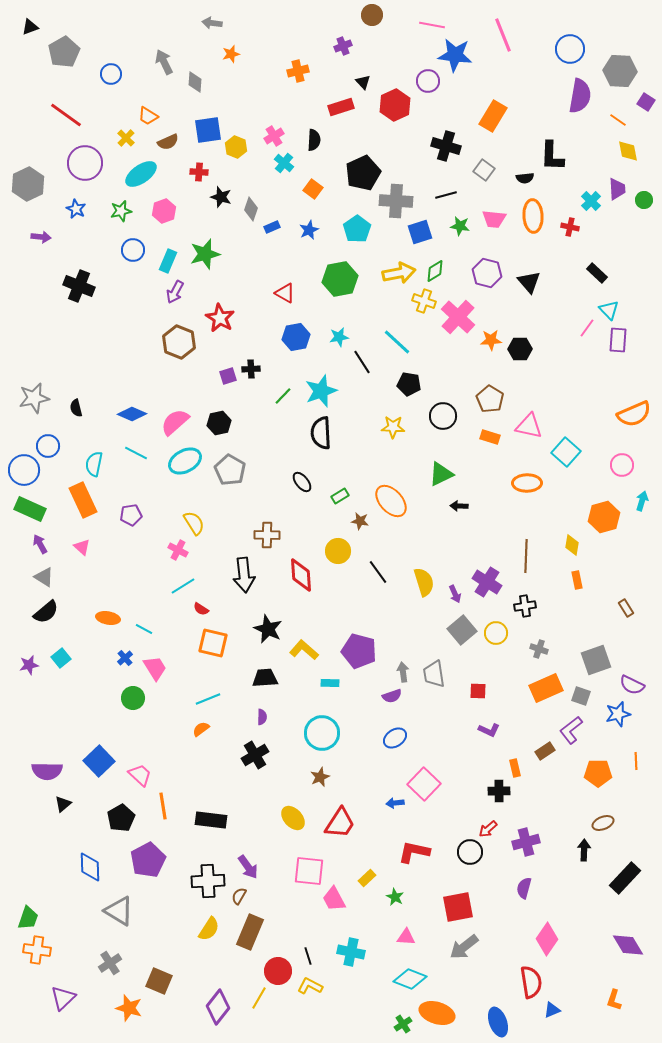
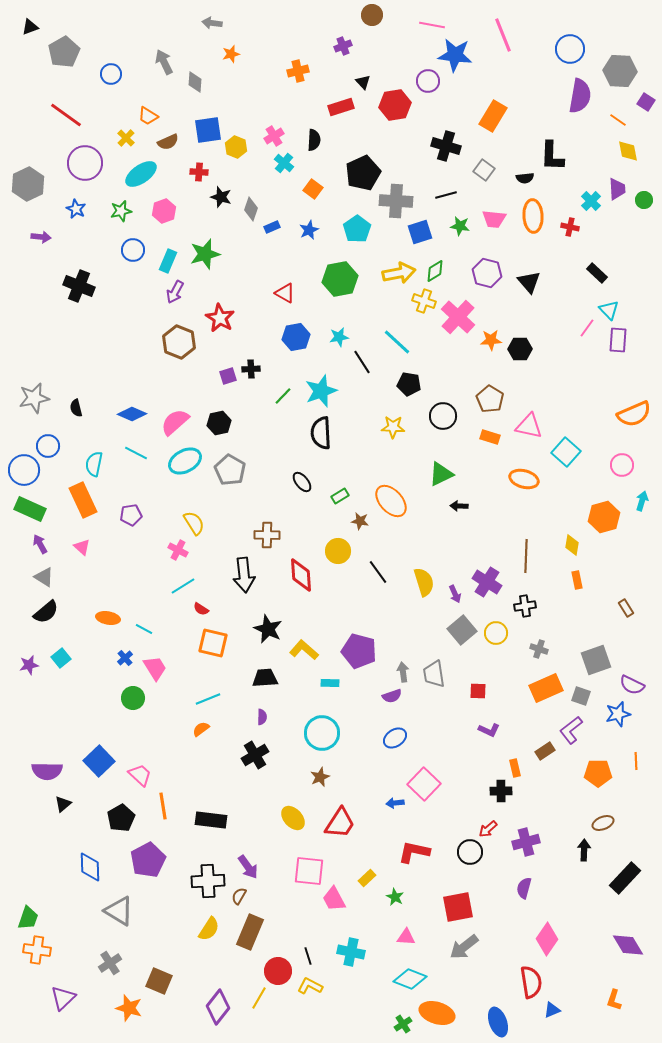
red hexagon at (395, 105): rotated 16 degrees clockwise
orange ellipse at (527, 483): moved 3 px left, 4 px up; rotated 16 degrees clockwise
black cross at (499, 791): moved 2 px right
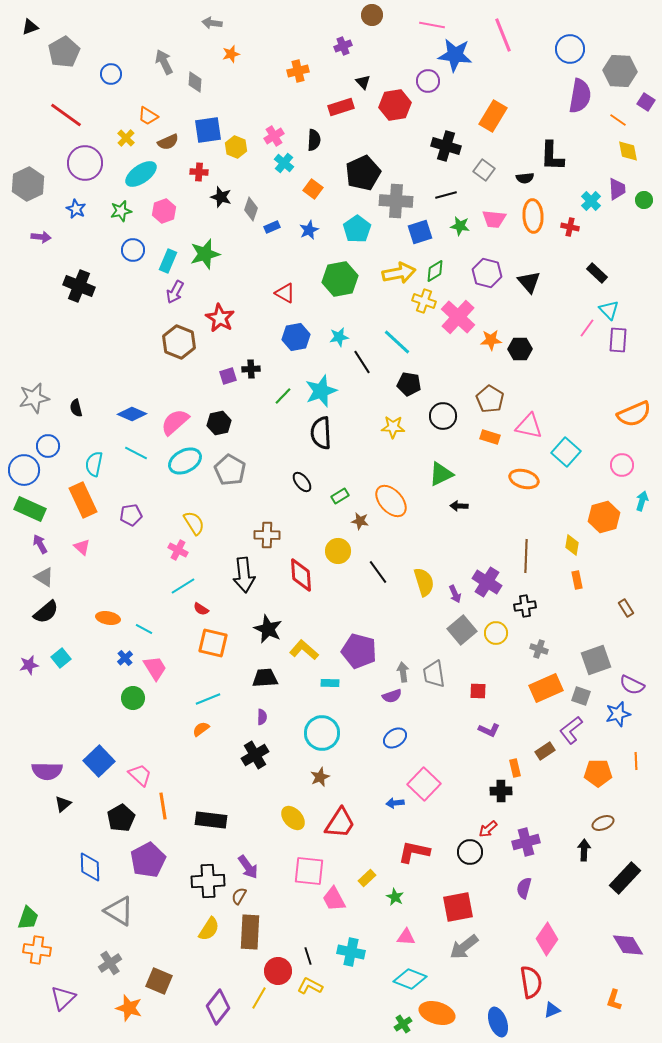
brown rectangle at (250, 932): rotated 20 degrees counterclockwise
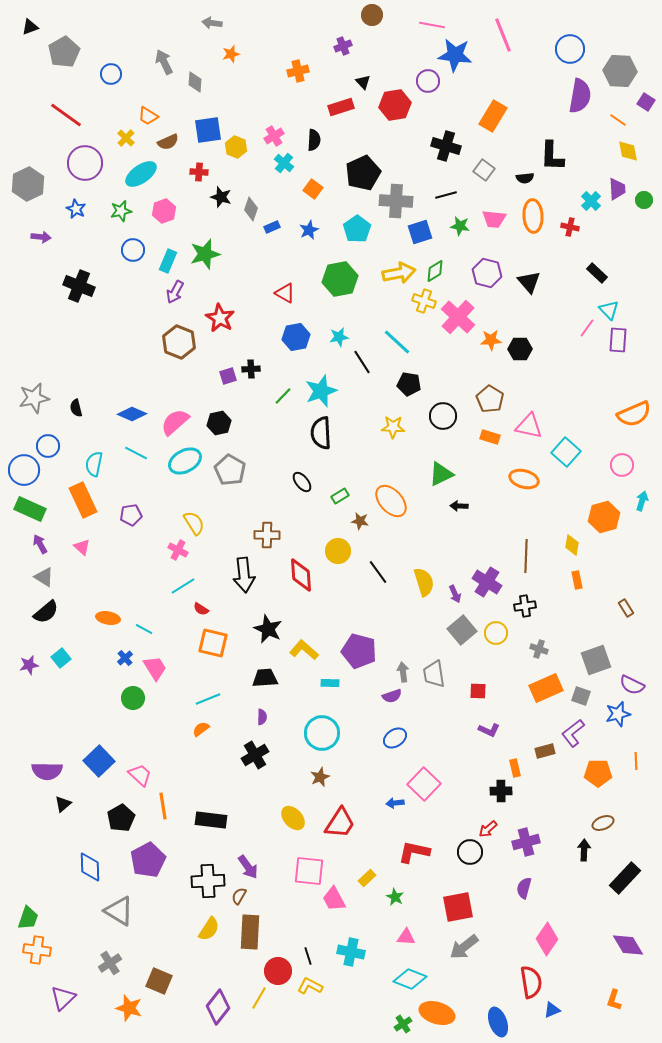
purple L-shape at (571, 730): moved 2 px right, 3 px down
brown rectangle at (545, 751): rotated 18 degrees clockwise
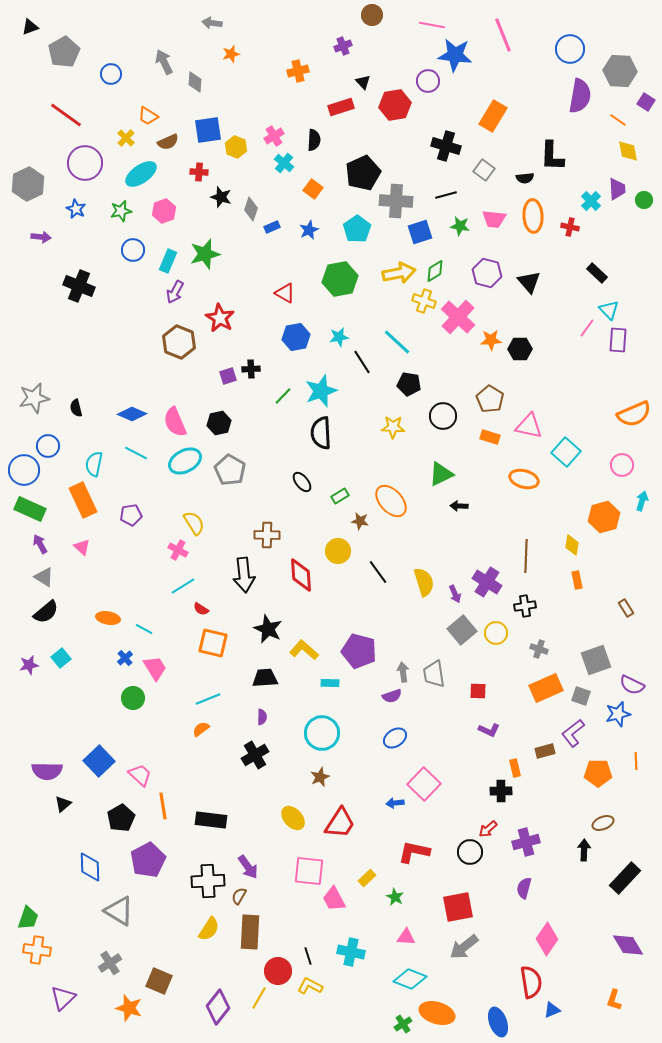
pink semicircle at (175, 422): rotated 72 degrees counterclockwise
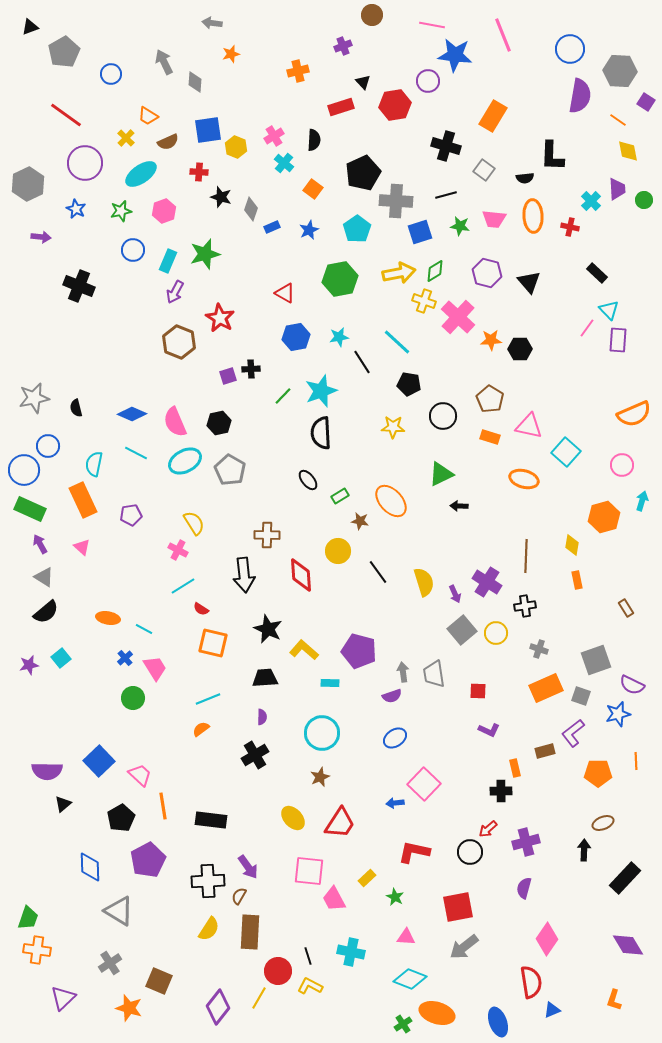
black ellipse at (302, 482): moved 6 px right, 2 px up
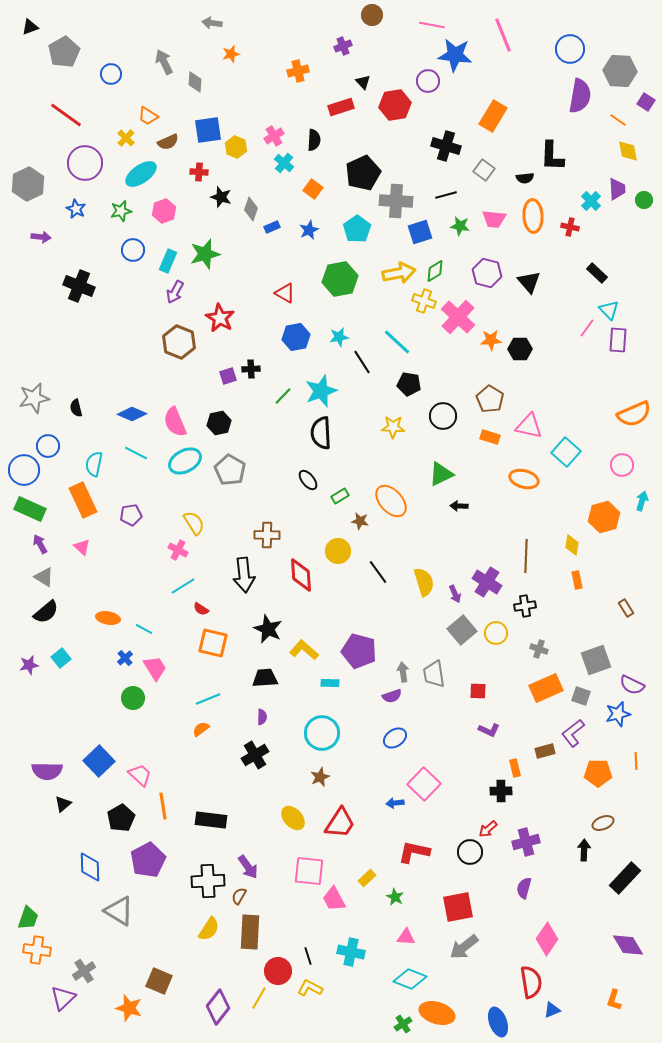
gray cross at (110, 963): moved 26 px left, 8 px down
yellow L-shape at (310, 986): moved 2 px down
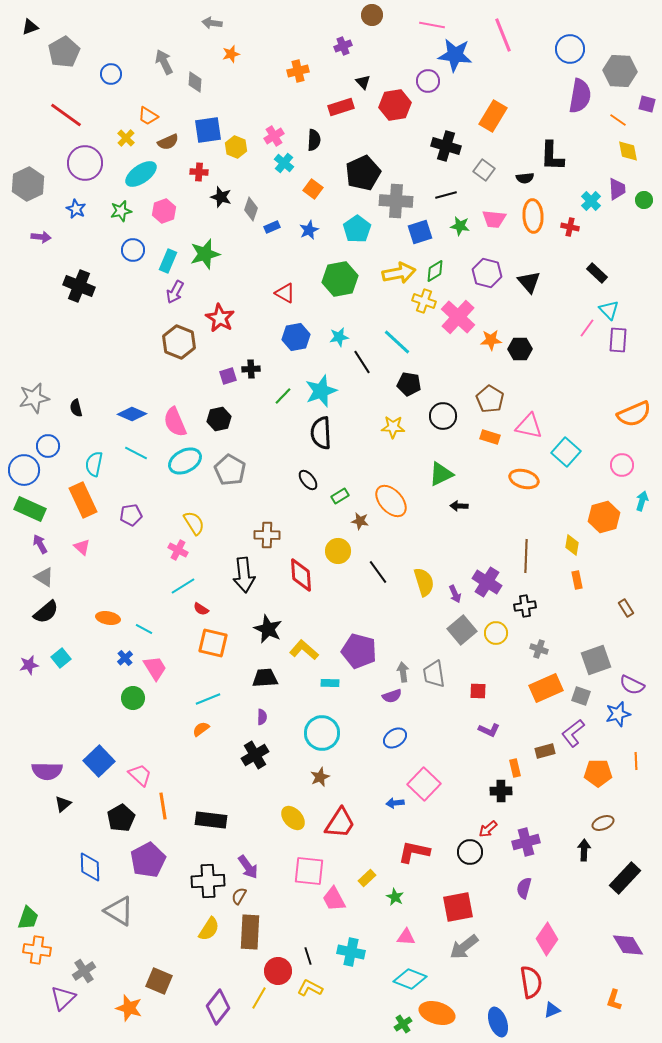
purple square at (646, 102): moved 1 px right, 2 px down; rotated 18 degrees counterclockwise
black hexagon at (219, 423): moved 4 px up
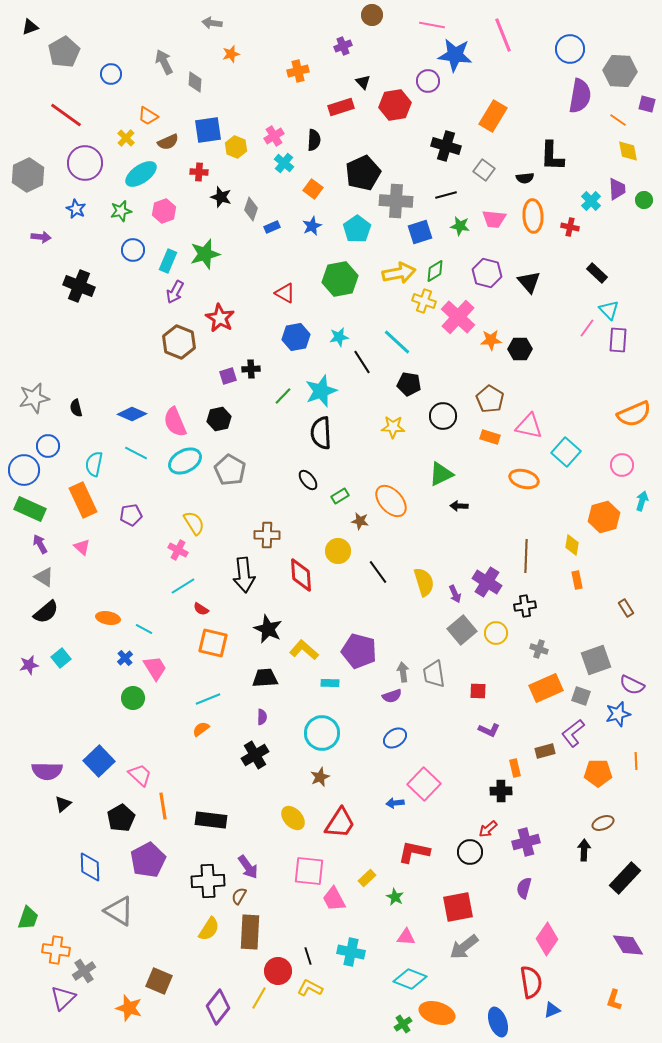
gray hexagon at (28, 184): moved 9 px up
blue star at (309, 230): moved 3 px right, 4 px up
orange cross at (37, 950): moved 19 px right
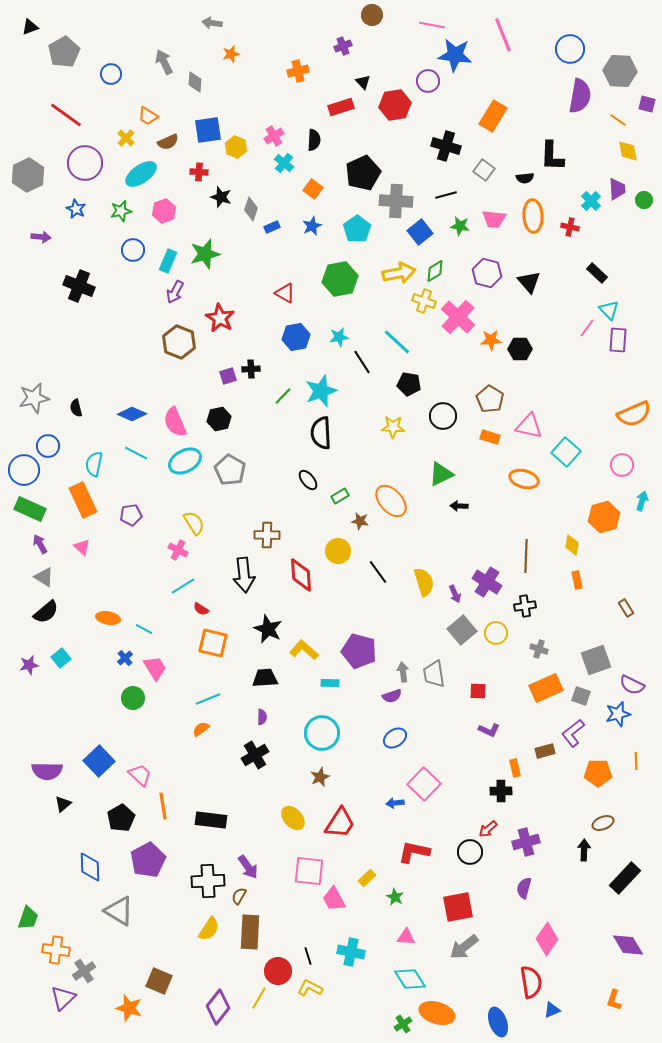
blue square at (420, 232): rotated 20 degrees counterclockwise
cyan diamond at (410, 979): rotated 36 degrees clockwise
